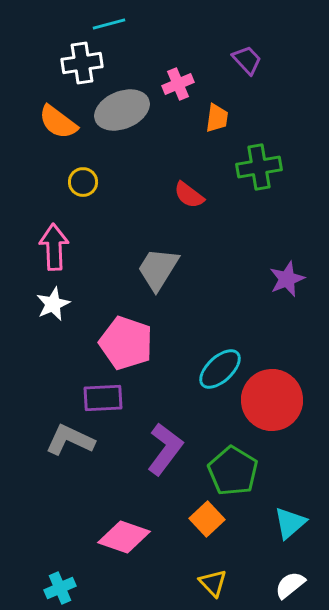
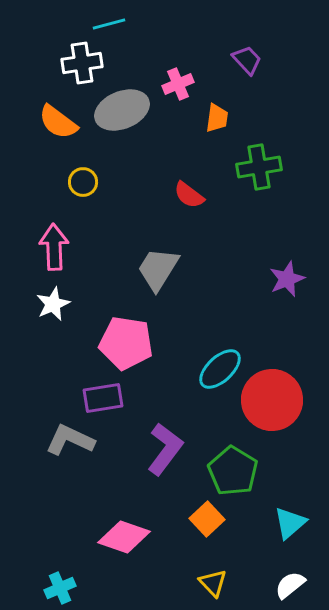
pink pentagon: rotated 10 degrees counterclockwise
purple rectangle: rotated 6 degrees counterclockwise
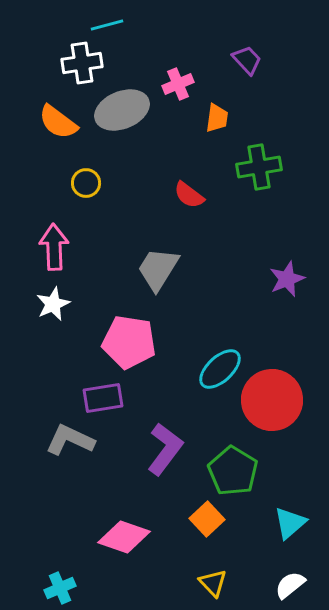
cyan line: moved 2 px left, 1 px down
yellow circle: moved 3 px right, 1 px down
pink pentagon: moved 3 px right, 1 px up
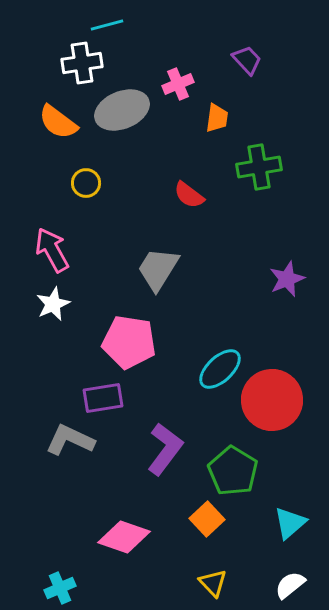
pink arrow: moved 2 px left, 3 px down; rotated 27 degrees counterclockwise
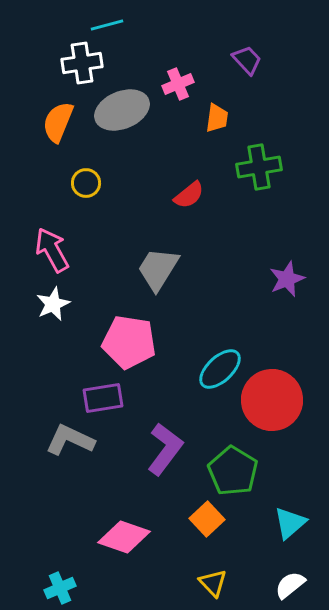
orange semicircle: rotated 75 degrees clockwise
red semicircle: rotated 76 degrees counterclockwise
